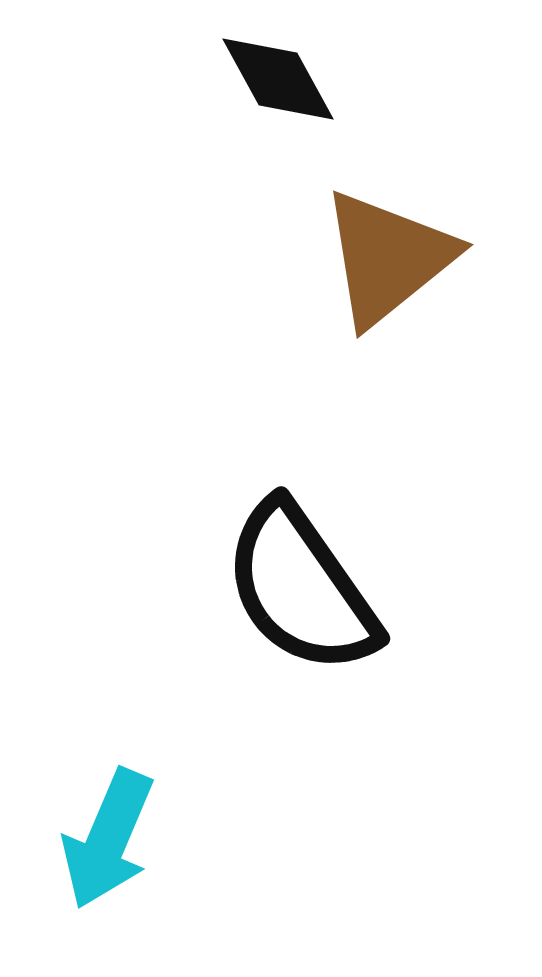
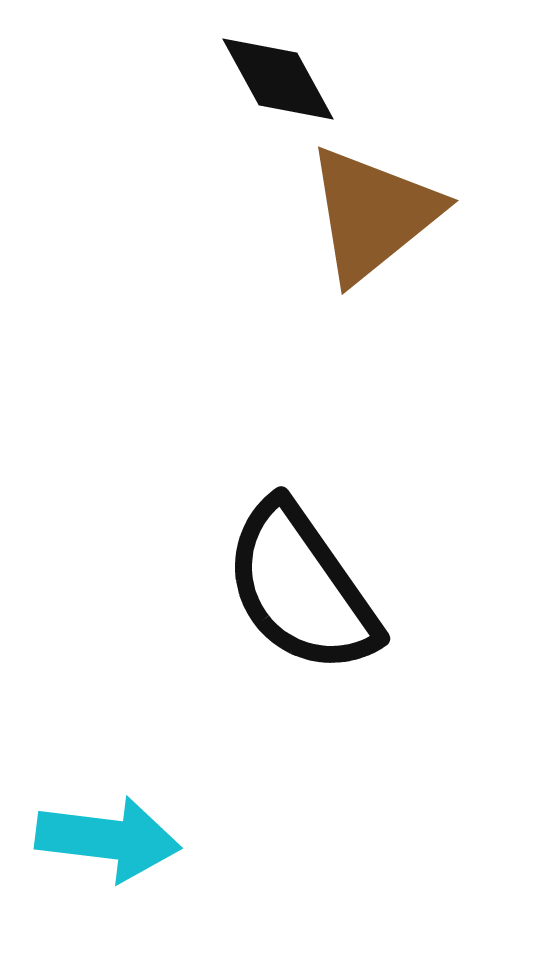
brown triangle: moved 15 px left, 44 px up
cyan arrow: rotated 106 degrees counterclockwise
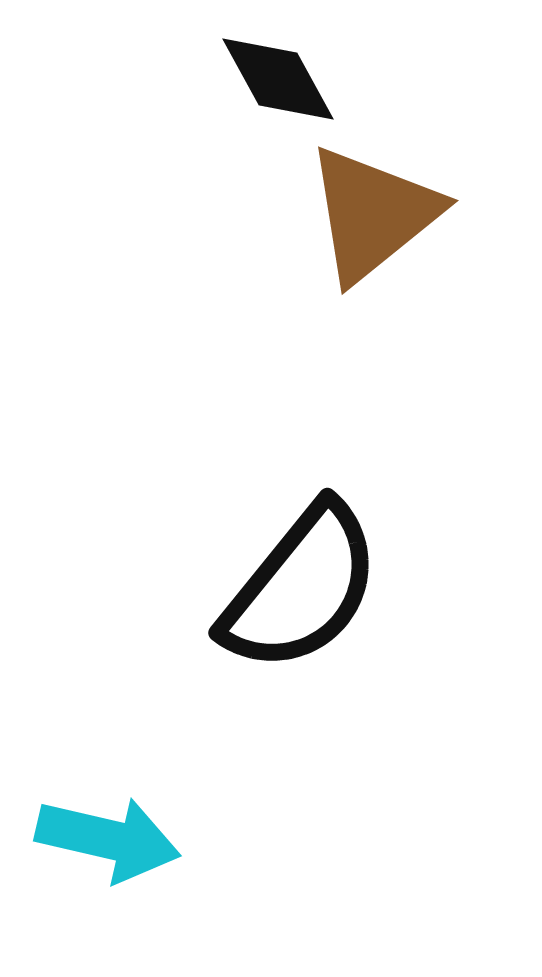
black semicircle: rotated 106 degrees counterclockwise
cyan arrow: rotated 6 degrees clockwise
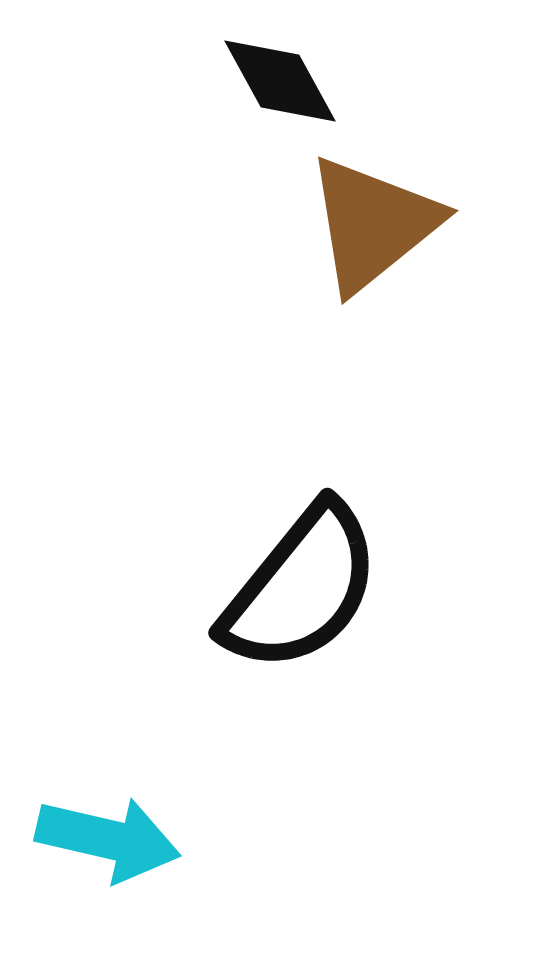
black diamond: moved 2 px right, 2 px down
brown triangle: moved 10 px down
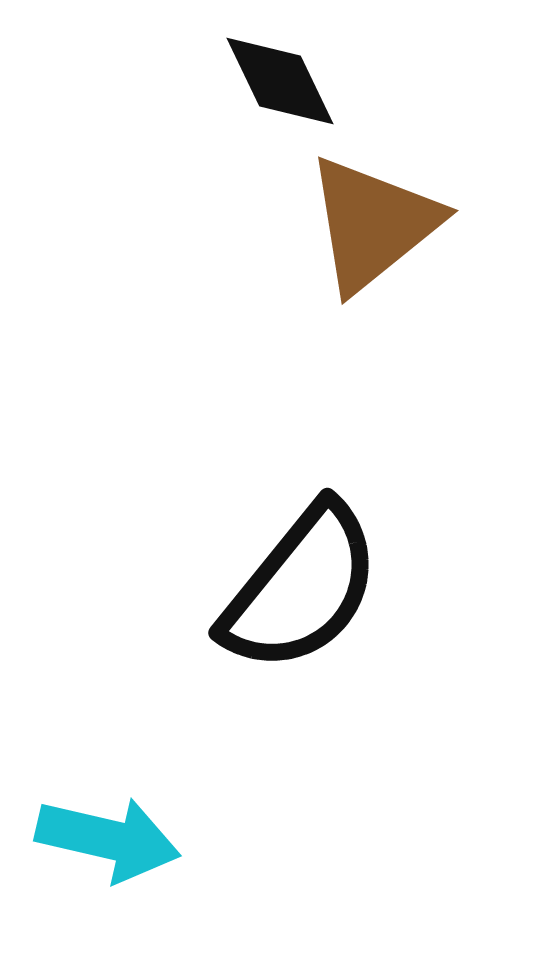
black diamond: rotated 3 degrees clockwise
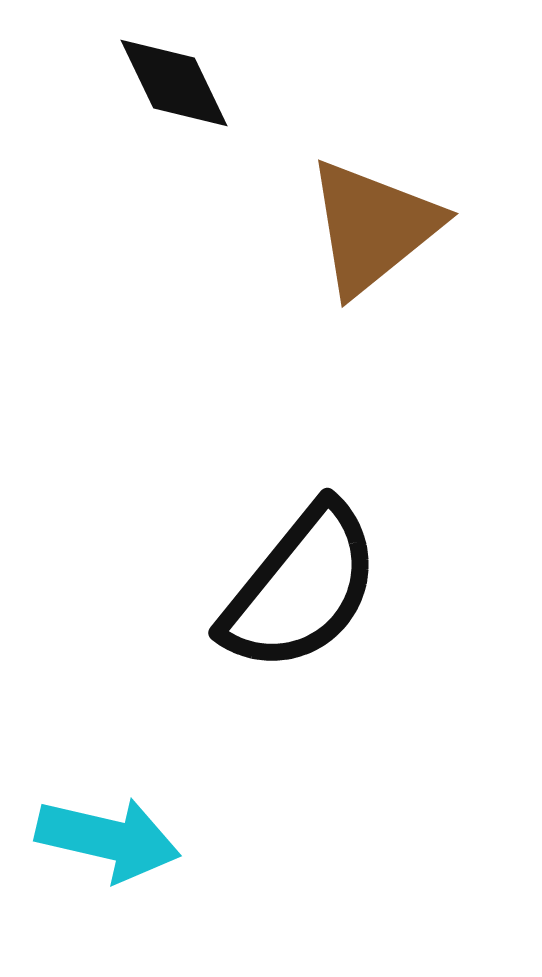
black diamond: moved 106 px left, 2 px down
brown triangle: moved 3 px down
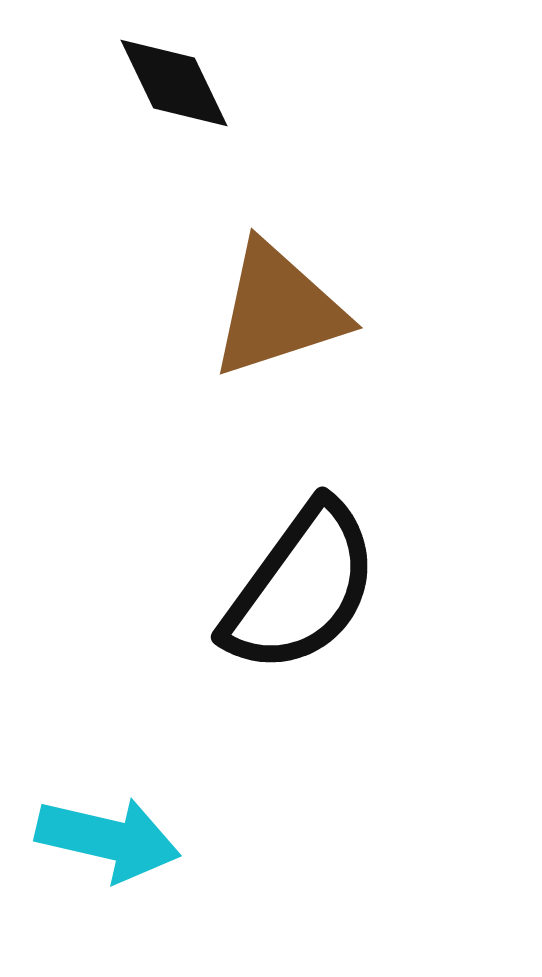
brown triangle: moved 95 px left, 83 px down; rotated 21 degrees clockwise
black semicircle: rotated 3 degrees counterclockwise
